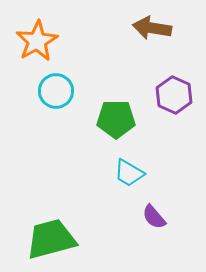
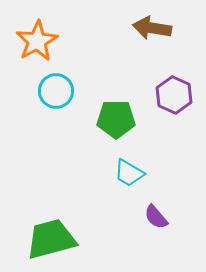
purple semicircle: moved 2 px right
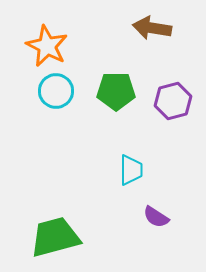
orange star: moved 10 px right, 5 px down; rotated 15 degrees counterclockwise
purple hexagon: moved 1 px left, 6 px down; rotated 21 degrees clockwise
green pentagon: moved 28 px up
cyan trapezoid: moved 2 px right, 3 px up; rotated 120 degrees counterclockwise
purple semicircle: rotated 16 degrees counterclockwise
green trapezoid: moved 4 px right, 2 px up
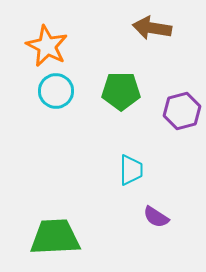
green pentagon: moved 5 px right
purple hexagon: moved 9 px right, 10 px down
green trapezoid: rotated 12 degrees clockwise
